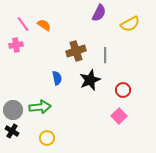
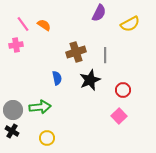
brown cross: moved 1 px down
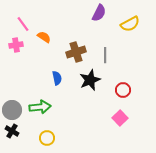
orange semicircle: moved 12 px down
gray circle: moved 1 px left
pink square: moved 1 px right, 2 px down
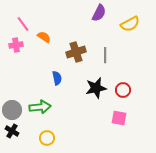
black star: moved 6 px right, 8 px down; rotated 10 degrees clockwise
pink square: moved 1 px left; rotated 35 degrees counterclockwise
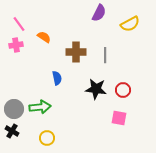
pink line: moved 4 px left
brown cross: rotated 18 degrees clockwise
black star: moved 1 px down; rotated 20 degrees clockwise
gray circle: moved 2 px right, 1 px up
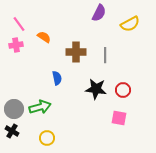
green arrow: rotated 10 degrees counterclockwise
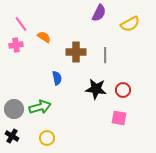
pink line: moved 2 px right
black cross: moved 5 px down
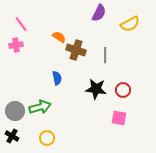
orange semicircle: moved 15 px right
brown cross: moved 2 px up; rotated 18 degrees clockwise
gray circle: moved 1 px right, 2 px down
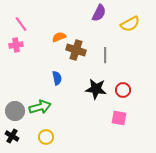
orange semicircle: rotated 56 degrees counterclockwise
yellow circle: moved 1 px left, 1 px up
